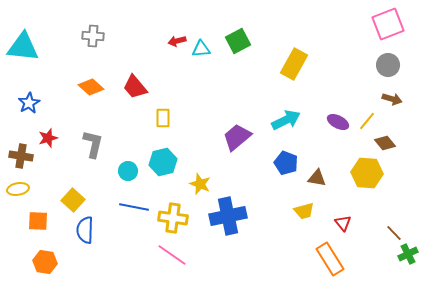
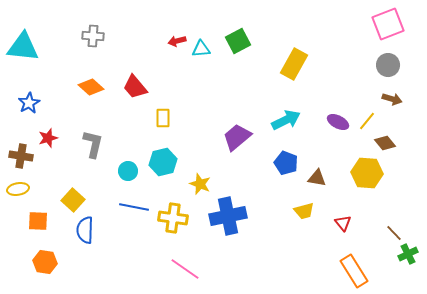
pink line at (172, 255): moved 13 px right, 14 px down
orange rectangle at (330, 259): moved 24 px right, 12 px down
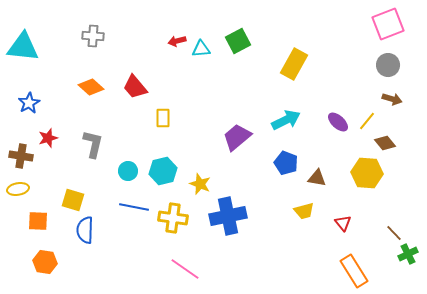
purple ellipse at (338, 122): rotated 15 degrees clockwise
cyan hexagon at (163, 162): moved 9 px down
yellow square at (73, 200): rotated 25 degrees counterclockwise
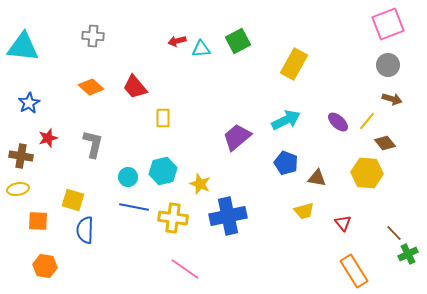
cyan circle at (128, 171): moved 6 px down
orange hexagon at (45, 262): moved 4 px down
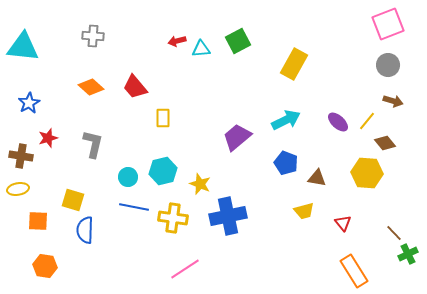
brown arrow at (392, 99): moved 1 px right, 2 px down
pink line at (185, 269): rotated 68 degrees counterclockwise
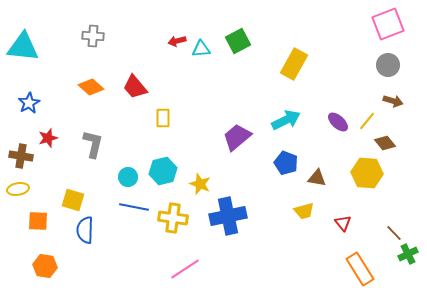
orange rectangle at (354, 271): moved 6 px right, 2 px up
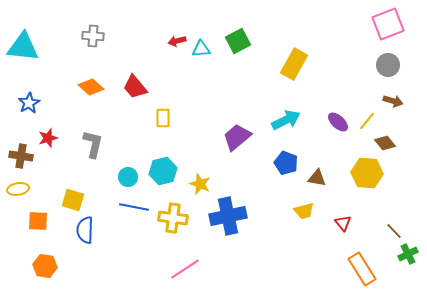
brown line at (394, 233): moved 2 px up
orange rectangle at (360, 269): moved 2 px right
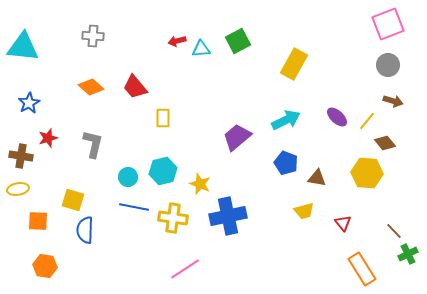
purple ellipse at (338, 122): moved 1 px left, 5 px up
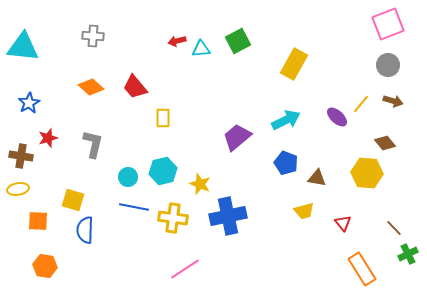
yellow line at (367, 121): moved 6 px left, 17 px up
brown line at (394, 231): moved 3 px up
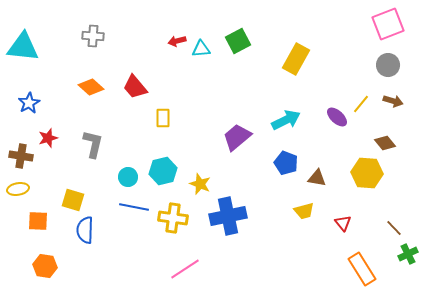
yellow rectangle at (294, 64): moved 2 px right, 5 px up
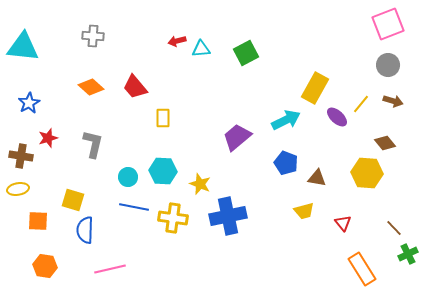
green square at (238, 41): moved 8 px right, 12 px down
yellow rectangle at (296, 59): moved 19 px right, 29 px down
cyan hexagon at (163, 171): rotated 16 degrees clockwise
pink line at (185, 269): moved 75 px left; rotated 20 degrees clockwise
